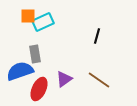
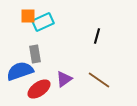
red ellipse: rotated 30 degrees clockwise
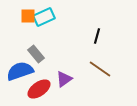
cyan rectangle: moved 1 px right, 5 px up
gray rectangle: moved 1 px right; rotated 30 degrees counterclockwise
brown line: moved 1 px right, 11 px up
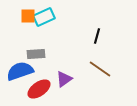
gray rectangle: rotated 54 degrees counterclockwise
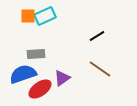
cyan rectangle: moved 1 px right, 1 px up
black line: rotated 42 degrees clockwise
blue semicircle: moved 3 px right, 3 px down
purple triangle: moved 2 px left, 1 px up
red ellipse: moved 1 px right
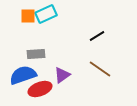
cyan rectangle: moved 1 px right, 2 px up
blue semicircle: moved 1 px down
purple triangle: moved 3 px up
red ellipse: rotated 15 degrees clockwise
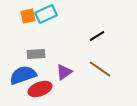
orange square: rotated 14 degrees counterclockwise
purple triangle: moved 2 px right, 3 px up
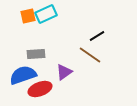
brown line: moved 10 px left, 14 px up
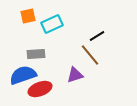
cyan rectangle: moved 6 px right, 10 px down
brown line: rotated 15 degrees clockwise
purple triangle: moved 11 px right, 3 px down; rotated 18 degrees clockwise
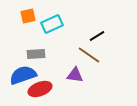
brown line: moved 1 px left; rotated 15 degrees counterclockwise
purple triangle: rotated 24 degrees clockwise
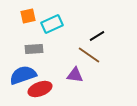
gray rectangle: moved 2 px left, 5 px up
